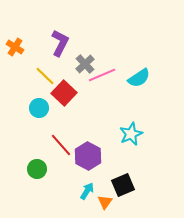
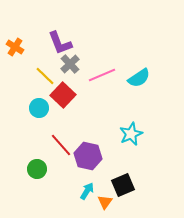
purple L-shape: rotated 132 degrees clockwise
gray cross: moved 15 px left
red square: moved 1 px left, 2 px down
purple hexagon: rotated 16 degrees counterclockwise
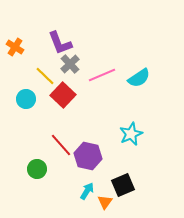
cyan circle: moved 13 px left, 9 px up
